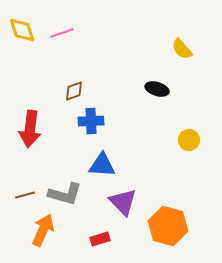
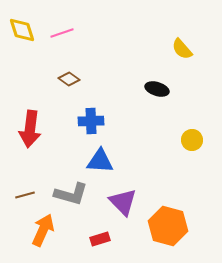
brown diamond: moved 5 px left, 12 px up; rotated 55 degrees clockwise
yellow circle: moved 3 px right
blue triangle: moved 2 px left, 4 px up
gray L-shape: moved 6 px right
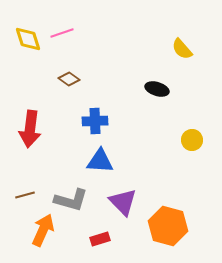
yellow diamond: moved 6 px right, 9 px down
blue cross: moved 4 px right
gray L-shape: moved 6 px down
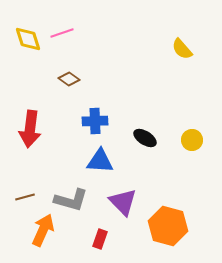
black ellipse: moved 12 px left, 49 px down; rotated 15 degrees clockwise
brown line: moved 2 px down
red rectangle: rotated 54 degrees counterclockwise
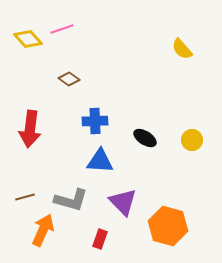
pink line: moved 4 px up
yellow diamond: rotated 24 degrees counterclockwise
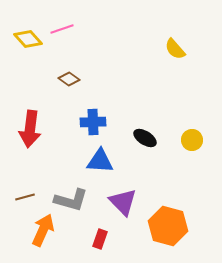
yellow semicircle: moved 7 px left
blue cross: moved 2 px left, 1 px down
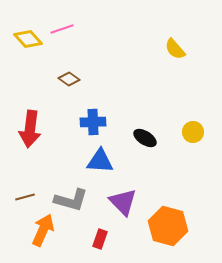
yellow circle: moved 1 px right, 8 px up
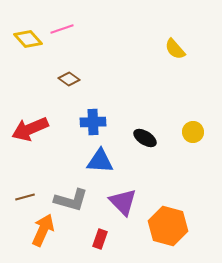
red arrow: rotated 60 degrees clockwise
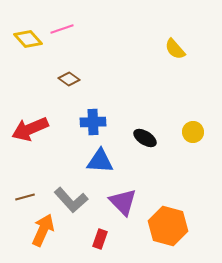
gray L-shape: rotated 32 degrees clockwise
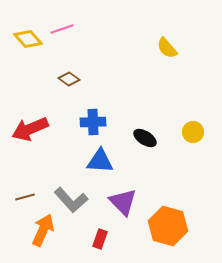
yellow semicircle: moved 8 px left, 1 px up
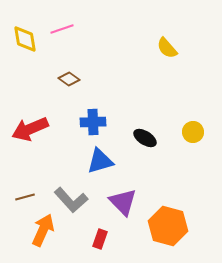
yellow diamond: moved 3 px left; rotated 32 degrees clockwise
blue triangle: rotated 20 degrees counterclockwise
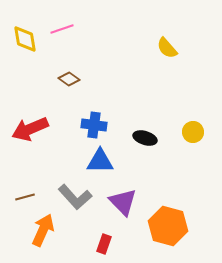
blue cross: moved 1 px right, 3 px down; rotated 10 degrees clockwise
black ellipse: rotated 15 degrees counterclockwise
blue triangle: rotated 16 degrees clockwise
gray L-shape: moved 4 px right, 3 px up
red rectangle: moved 4 px right, 5 px down
